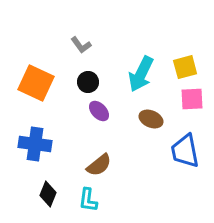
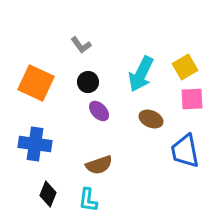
yellow square: rotated 15 degrees counterclockwise
brown semicircle: rotated 20 degrees clockwise
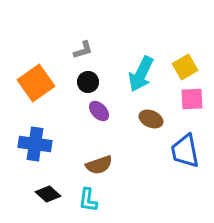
gray L-shape: moved 2 px right, 5 px down; rotated 70 degrees counterclockwise
orange square: rotated 30 degrees clockwise
black diamond: rotated 70 degrees counterclockwise
